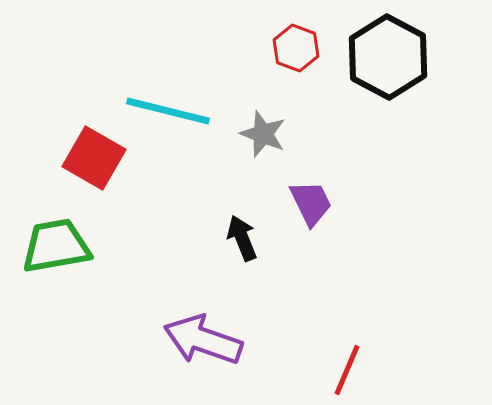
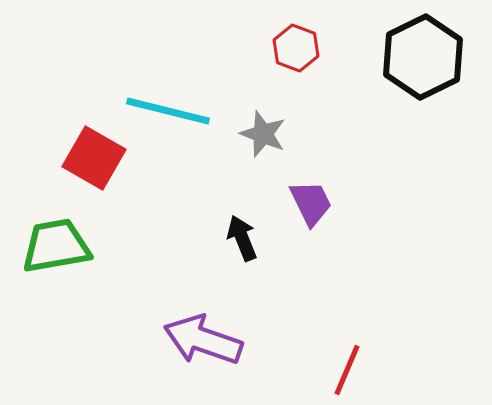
black hexagon: moved 35 px right; rotated 6 degrees clockwise
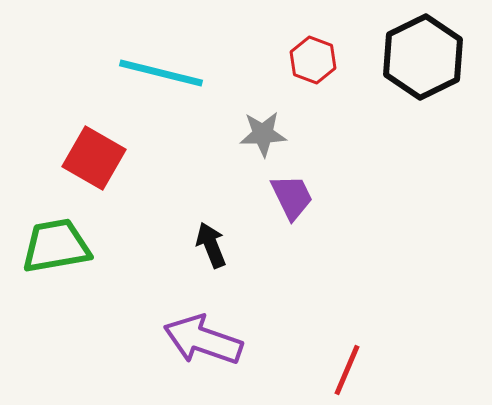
red hexagon: moved 17 px right, 12 px down
cyan line: moved 7 px left, 38 px up
gray star: rotated 24 degrees counterclockwise
purple trapezoid: moved 19 px left, 6 px up
black arrow: moved 31 px left, 7 px down
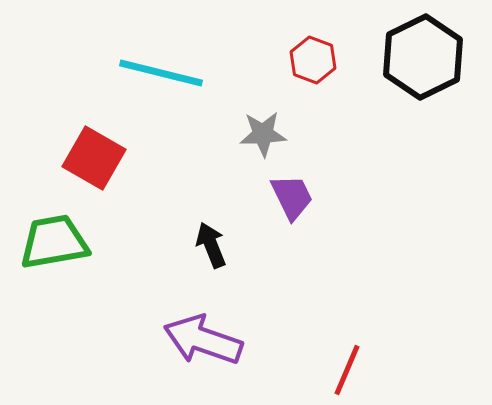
green trapezoid: moved 2 px left, 4 px up
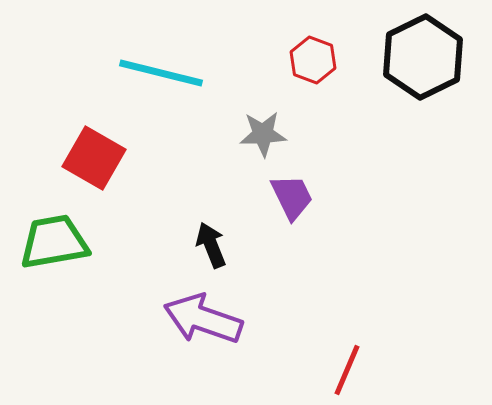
purple arrow: moved 21 px up
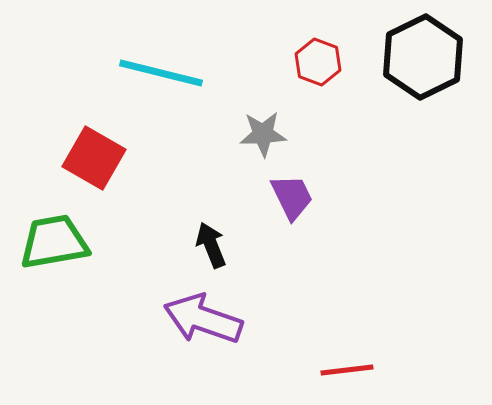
red hexagon: moved 5 px right, 2 px down
red line: rotated 60 degrees clockwise
